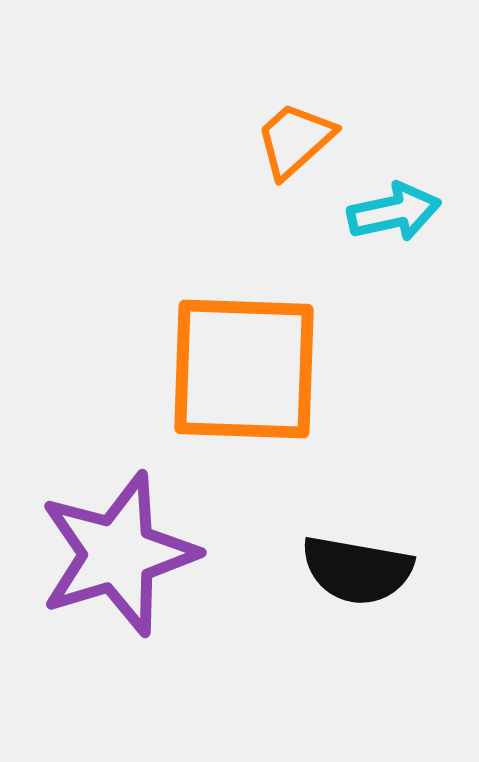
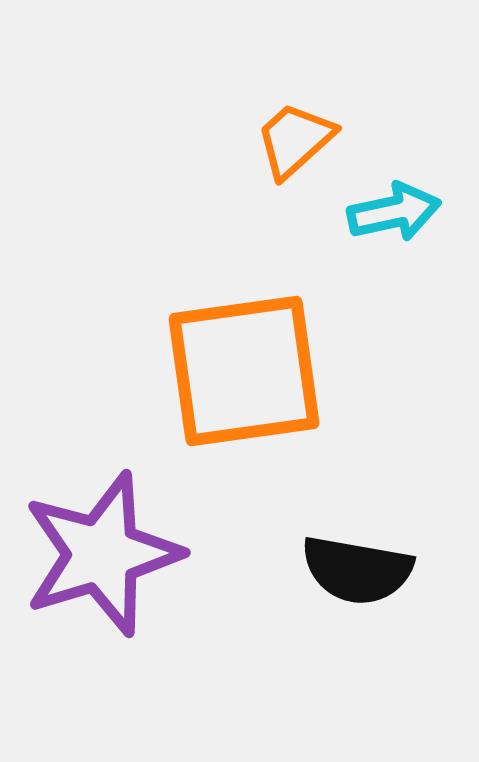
orange square: moved 2 px down; rotated 10 degrees counterclockwise
purple star: moved 16 px left
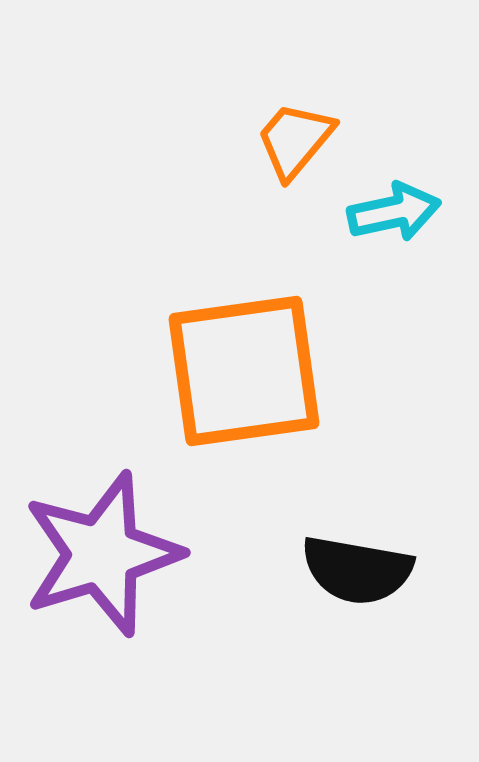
orange trapezoid: rotated 8 degrees counterclockwise
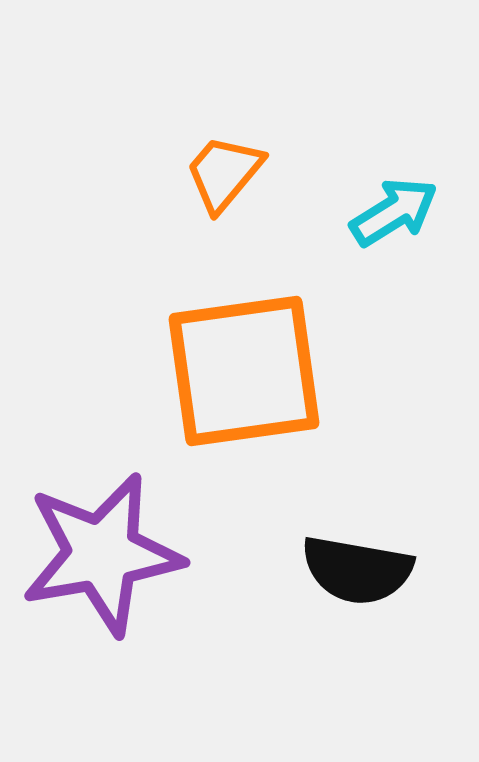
orange trapezoid: moved 71 px left, 33 px down
cyan arrow: rotated 20 degrees counterclockwise
purple star: rotated 7 degrees clockwise
